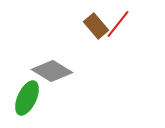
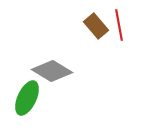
red line: moved 1 px right, 1 px down; rotated 48 degrees counterclockwise
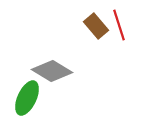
red line: rotated 8 degrees counterclockwise
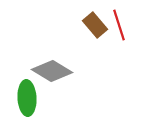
brown rectangle: moved 1 px left, 1 px up
green ellipse: rotated 28 degrees counterclockwise
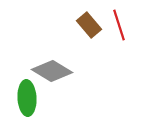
brown rectangle: moved 6 px left
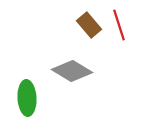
gray diamond: moved 20 px right
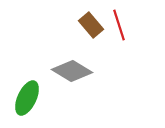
brown rectangle: moved 2 px right
green ellipse: rotated 28 degrees clockwise
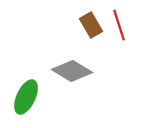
brown rectangle: rotated 10 degrees clockwise
green ellipse: moved 1 px left, 1 px up
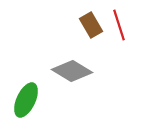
green ellipse: moved 3 px down
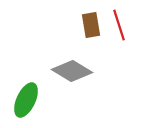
brown rectangle: rotated 20 degrees clockwise
